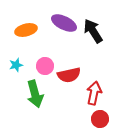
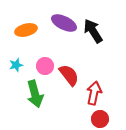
red semicircle: rotated 115 degrees counterclockwise
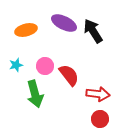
red arrow: moved 4 px right, 1 px down; rotated 85 degrees clockwise
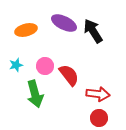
red circle: moved 1 px left, 1 px up
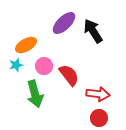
purple ellipse: rotated 70 degrees counterclockwise
orange ellipse: moved 15 px down; rotated 15 degrees counterclockwise
pink circle: moved 1 px left
